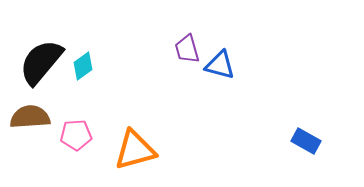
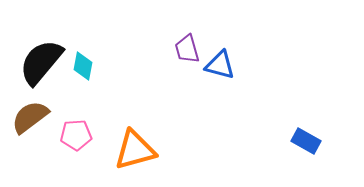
cyan diamond: rotated 44 degrees counterclockwise
brown semicircle: rotated 33 degrees counterclockwise
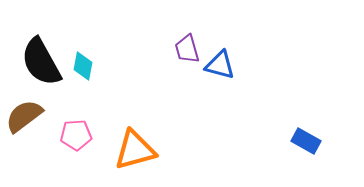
black semicircle: rotated 69 degrees counterclockwise
brown semicircle: moved 6 px left, 1 px up
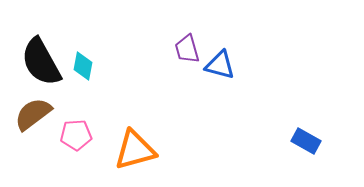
brown semicircle: moved 9 px right, 2 px up
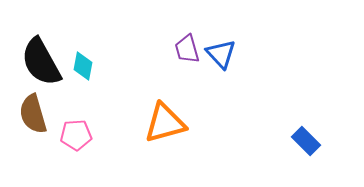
blue triangle: moved 1 px right, 11 px up; rotated 32 degrees clockwise
brown semicircle: rotated 69 degrees counterclockwise
blue rectangle: rotated 16 degrees clockwise
orange triangle: moved 30 px right, 27 px up
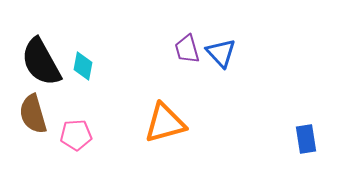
blue triangle: moved 1 px up
blue rectangle: moved 2 px up; rotated 36 degrees clockwise
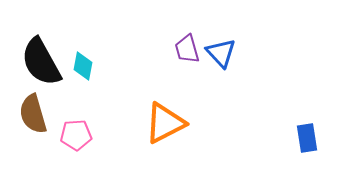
orange triangle: rotated 12 degrees counterclockwise
blue rectangle: moved 1 px right, 1 px up
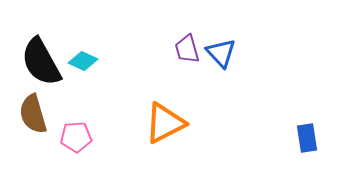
cyan diamond: moved 5 px up; rotated 76 degrees counterclockwise
pink pentagon: moved 2 px down
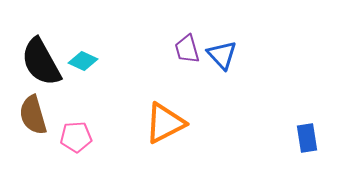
blue triangle: moved 1 px right, 2 px down
brown semicircle: moved 1 px down
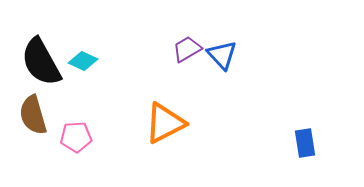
purple trapezoid: rotated 76 degrees clockwise
blue rectangle: moved 2 px left, 5 px down
